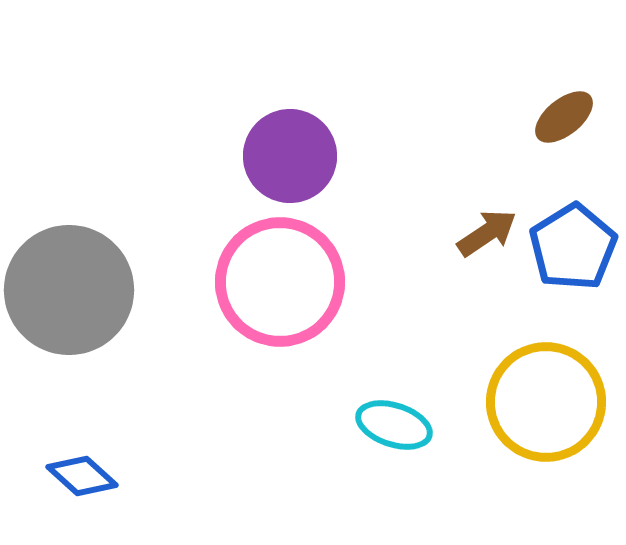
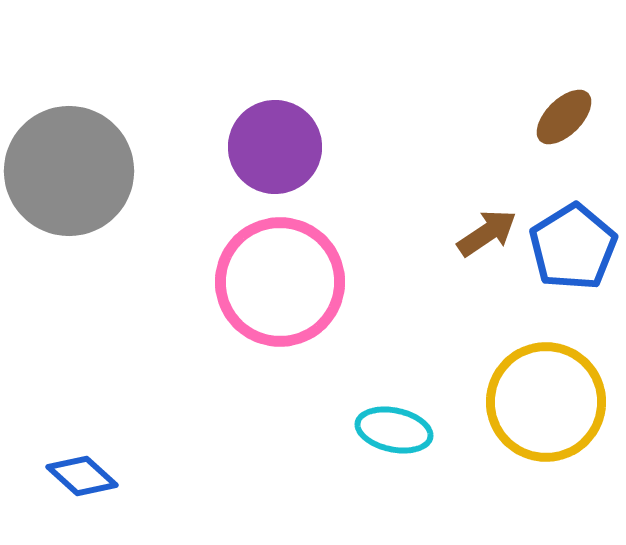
brown ellipse: rotated 6 degrees counterclockwise
purple circle: moved 15 px left, 9 px up
gray circle: moved 119 px up
cyan ellipse: moved 5 px down; rotated 6 degrees counterclockwise
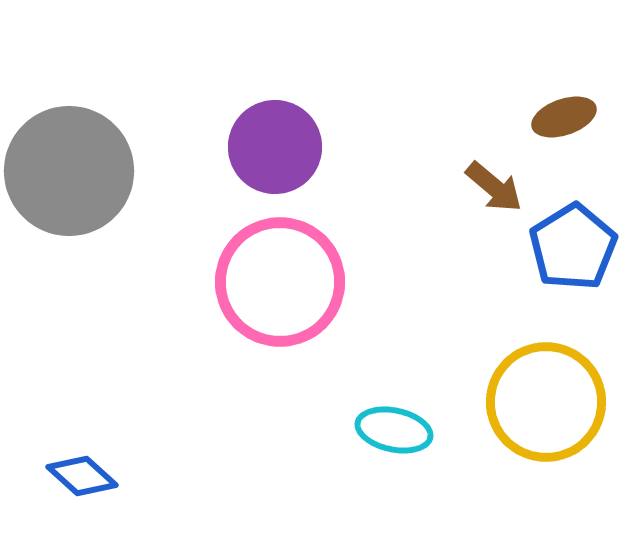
brown ellipse: rotated 26 degrees clockwise
brown arrow: moved 7 px right, 46 px up; rotated 74 degrees clockwise
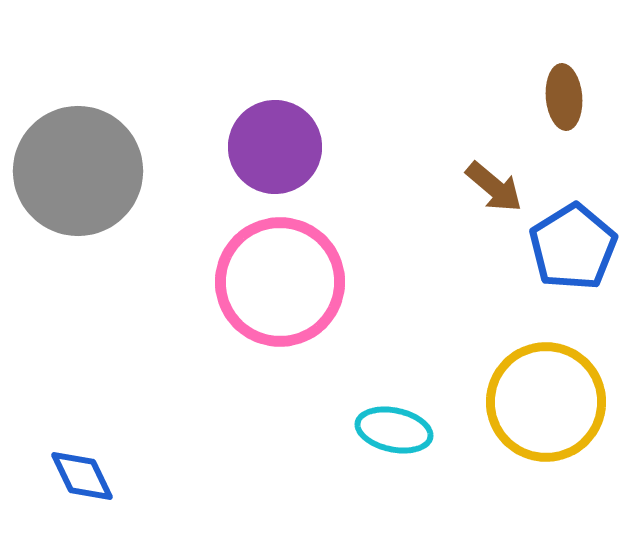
brown ellipse: moved 20 px up; rotated 76 degrees counterclockwise
gray circle: moved 9 px right
blue diamond: rotated 22 degrees clockwise
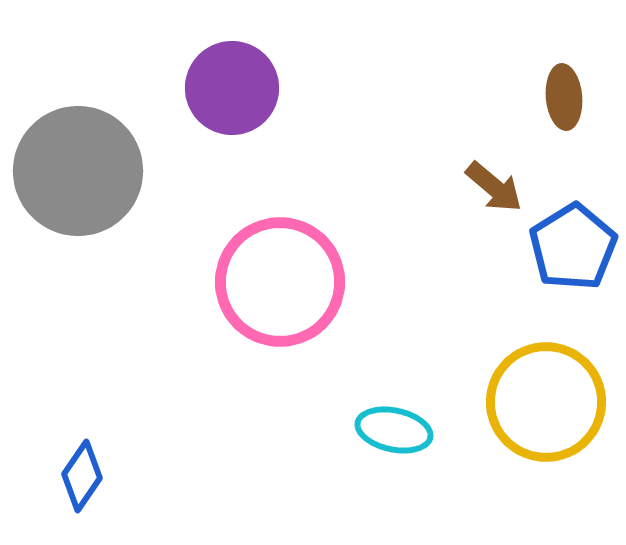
purple circle: moved 43 px left, 59 px up
blue diamond: rotated 60 degrees clockwise
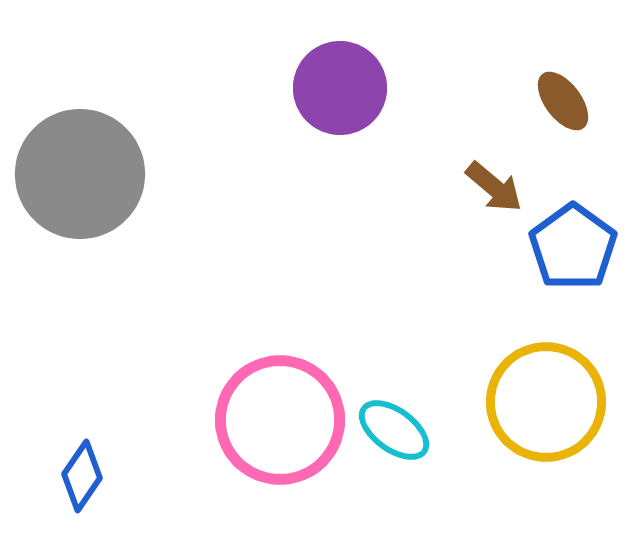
purple circle: moved 108 px right
brown ellipse: moved 1 px left, 4 px down; rotated 32 degrees counterclockwise
gray circle: moved 2 px right, 3 px down
blue pentagon: rotated 4 degrees counterclockwise
pink circle: moved 138 px down
cyan ellipse: rotated 24 degrees clockwise
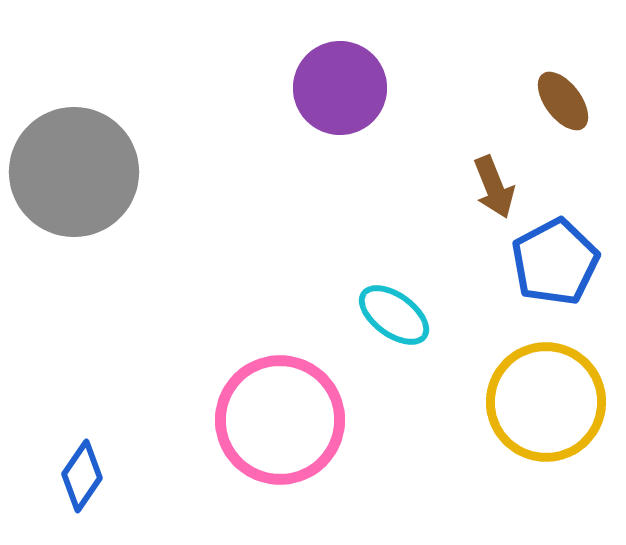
gray circle: moved 6 px left, 2 px up
brown arrow: rotated 28 degrees clockwise
blue pentagon: moved 18 px left, 15 px down; rotated 8 degrees clockwise
cyan ellipse: moved 115 px up
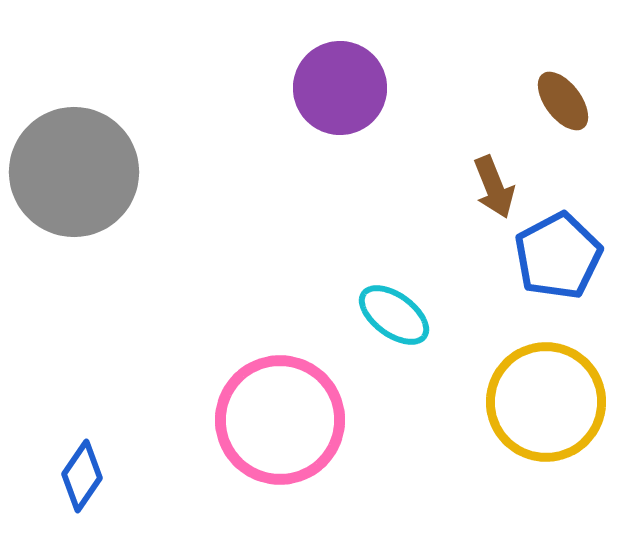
blue pentagon: moved 3 px right, 6 px up
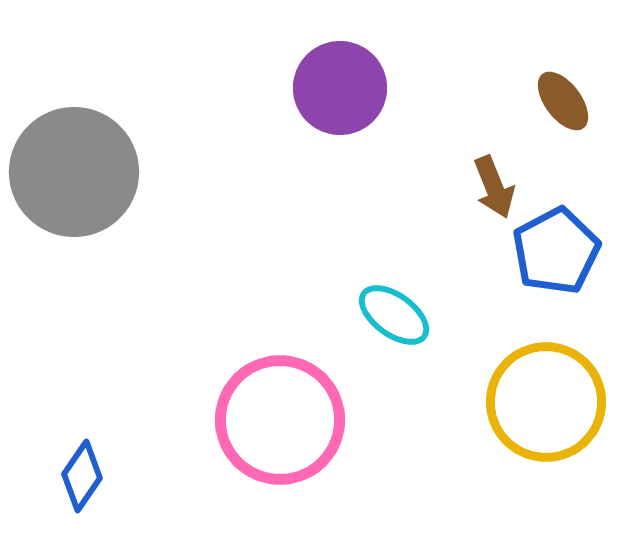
blue pentagon: moved 2 px left, 5 px up
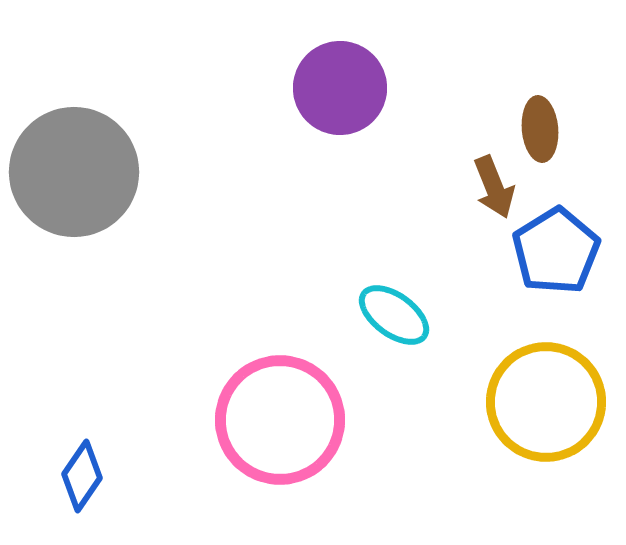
brown ellipse: moved 23 px left, 28 px down; rotated 32 degrees clockwise
blue pentagon: rotated 4 degrees counterclockwise
